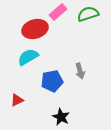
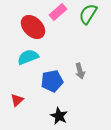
green semicircle: rotated 40 degrees counterclockwise
red ellipse: moved 2 px left, 2 px up; rotated 60 degrees clockwise
cyan semicircle: rotated 10 degrees clockwise
red triangle: rotated 16 degrees counterclockwise
black star: moved 2 px left, 1 px up
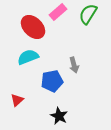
gray arrow: moved 6 px left, 6 px up
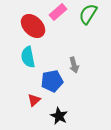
red ellipse: moved 1 px up
cyan semicircle: rotated 80 degrees counterclockwise
red triangle: moved 17 px right
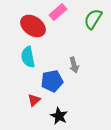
green semicircle: moved 5 px right, 5 px down
red ellipse: rotated 10 degrees counterclockwise
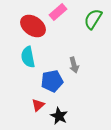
red triangle: moved 4 px right, 5 px down
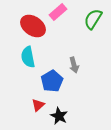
blue pentagon: rotated 20 degrees counterclockwise
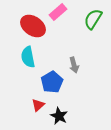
blue pentagon: moved 1 px down
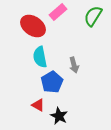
green semicircle: moved 3 px up
cyan semicircle: moved 12 px right
red triangle: rotated 48 degrees counterclockwise
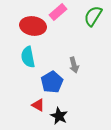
red ellipse: rotated 25 degrees counterclockwise
cyan semicircle: moved 12 px left
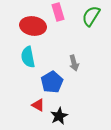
pink rectangle: rotated 66 degrees counterclockwise
green semicircle: moved 2 px left
gray arrow: moved 2 px up
black star: rotated 18 degrees clockwise
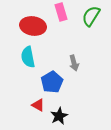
pink rectangle: moved 3 px right
